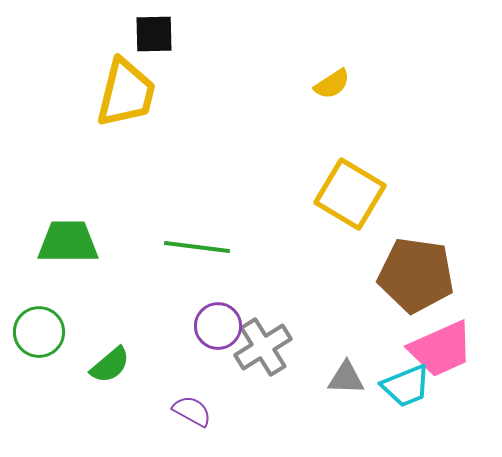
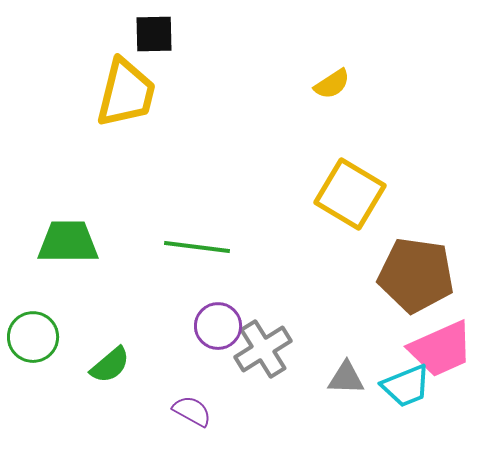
green circle: moved 6 px left, 5 px down
gray cross: moved 2 px down
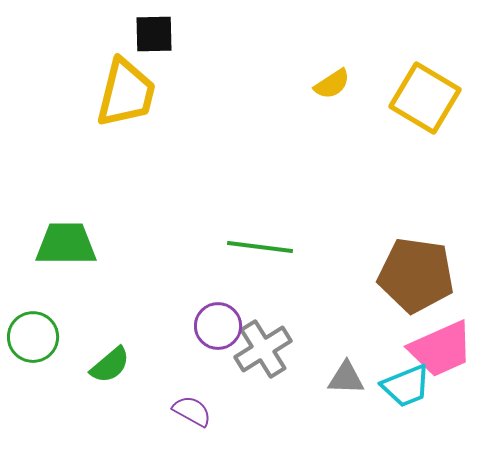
yellow square: moved 75 px right, 96 px up
green trapezoid: moved 2 px left, 2 px down
green line: moved 63 px right
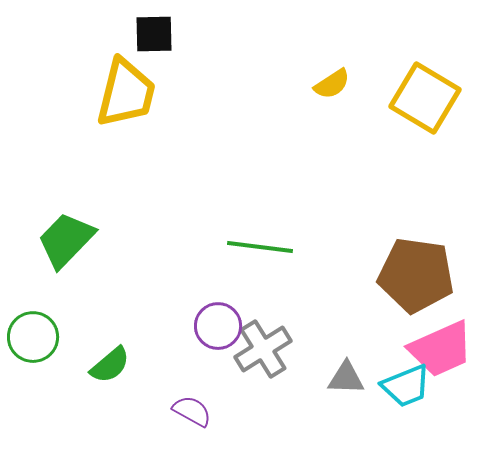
green trapezoid: moved 4 px up; rotated 46 degrees counterclockwise
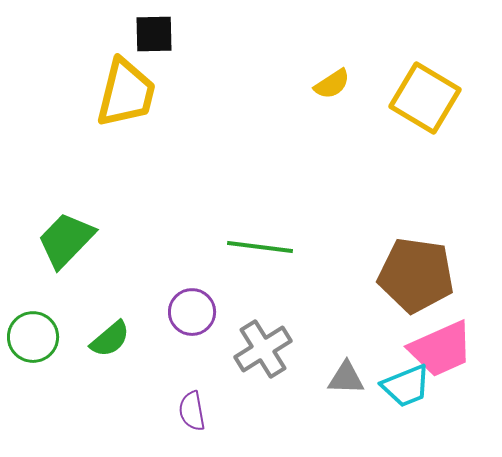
purple circle: moved 26 px left, 14 px up
green semicircle: moved 26 px up
purple semicircle: rotated 129 degrees counterclockwise
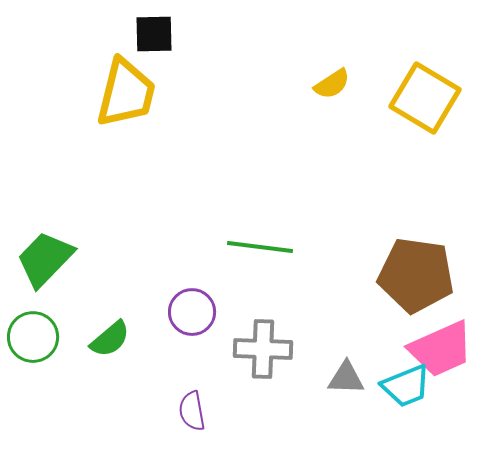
green trapezoid: moved 21 px left, 19 px down
gray cross: rotated 34 degrees clockwise
